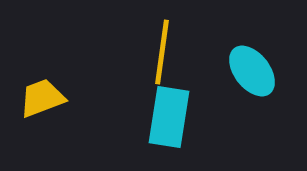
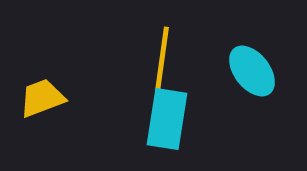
yellow line: moved 7 px down
cyan rectangle: moved 2 px left, 2 px down
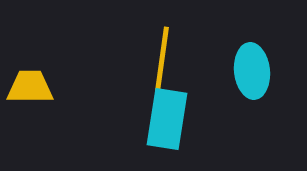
cyan ellipse: rotated 32 degrees clockwise
yellow trapezoid: moved 12 px left, 11 px up; rotated 21 degrees clockwise
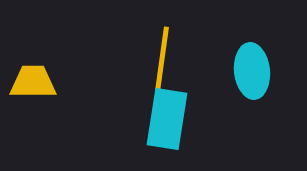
yellow trapezoid: moved 3 px right, 5 px up
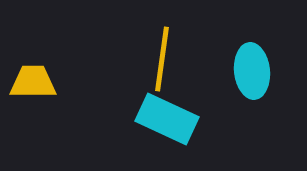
cyan rectangle: rotated 74 degrees counterclockwise
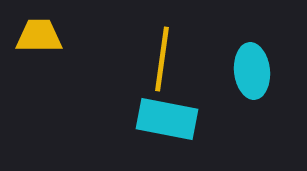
yellow trapezoid: moved 6 px right, 46 px up
cyan rectangle: rotated 14 degrees counterclockwise
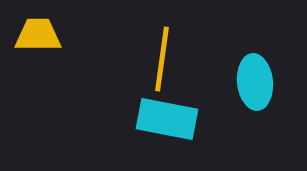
yellow trapezoid: moved 1 px left, 1 px up
cyan ellipse: moved 3 px right, 11 px down
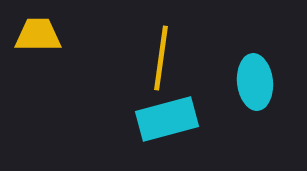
yellow line: moved 1 px left, 1 px up
cyan rectangle: rotated 26 degrees counterclockwise
